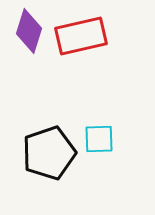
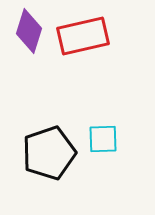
red rectangle: moved 2 px right
cyan square: moved 4 px right
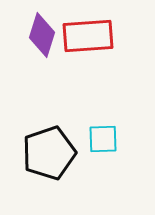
purple diamond: moved 13 px right, 4 px down
red rectangle: moved 5 px right; rotated 9 degrees clockwise
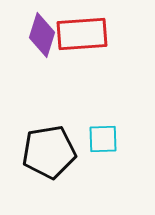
red rectangle: moved 6 px left, 2 px up
black pentagon: moved 1 px up; rotated 10 degrees clockwise
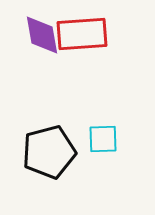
purple diamond: rotated 27 degrees counterclockwise
black pentagon: rotated 6 degrees counterclockwise
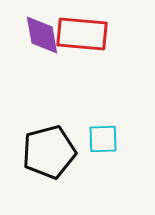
red rectangle: rotated 9 degrees clockwise
